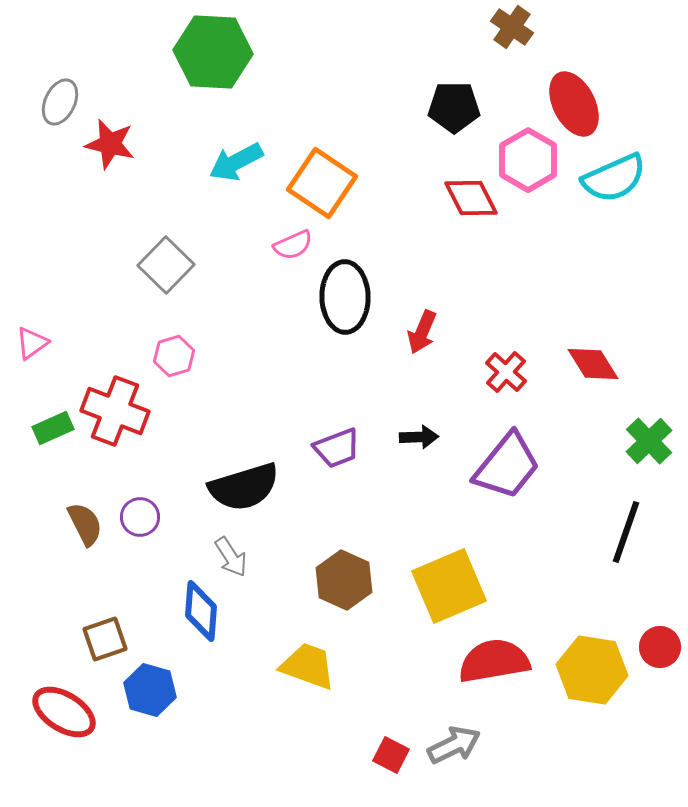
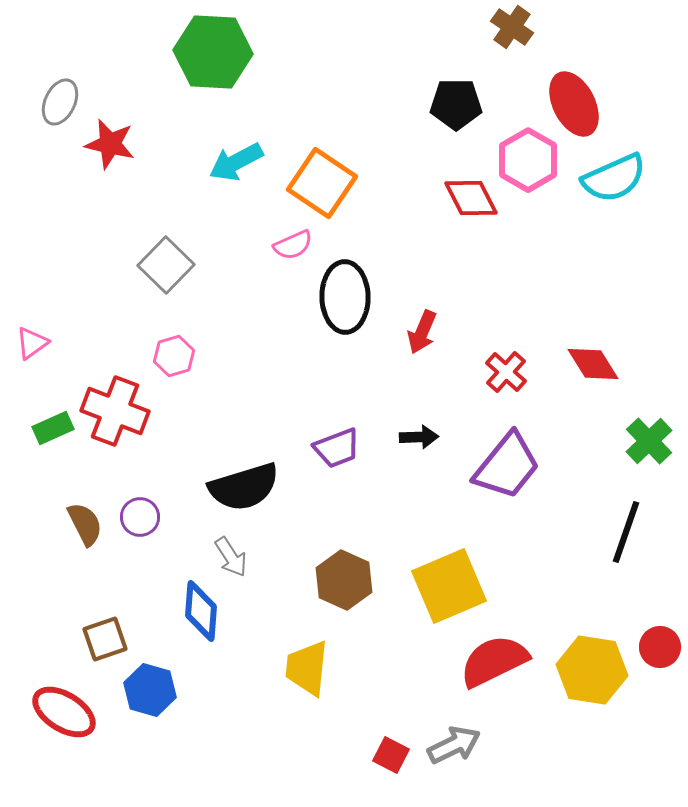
black pentagon at (454, 107): moved 2 px right, 3 px up
red semicircle at (494, 661): rotated 16 degrees counterclockwise
yellow trapezoid at (308, 666): moved 1 px left, 2 px down; rotated 104 degrees counterclockwise
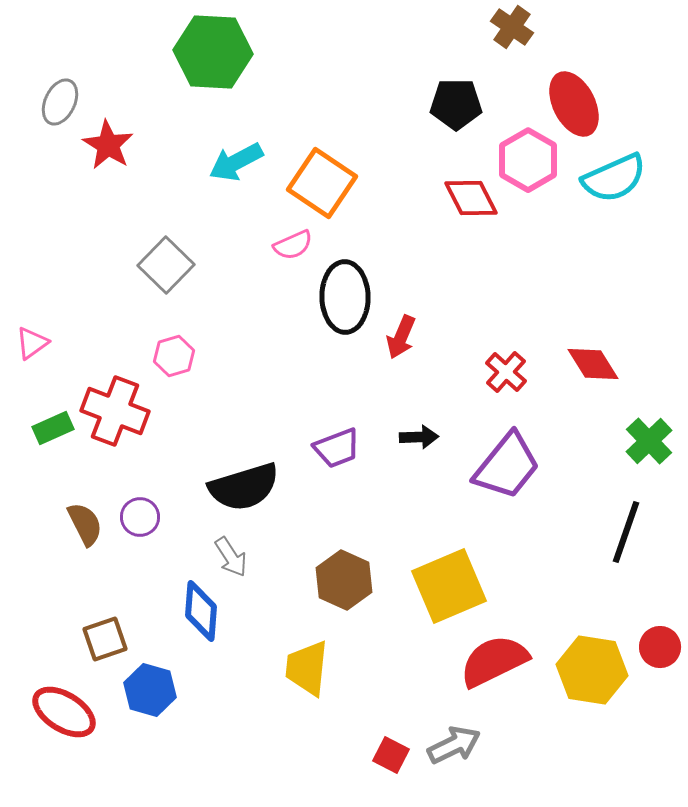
red star at (110, 144): moved 2 px left, 1 px down; rotated 18 degrees clockwise
red arrow at (422, 332): moved 21 px left, 5 px down
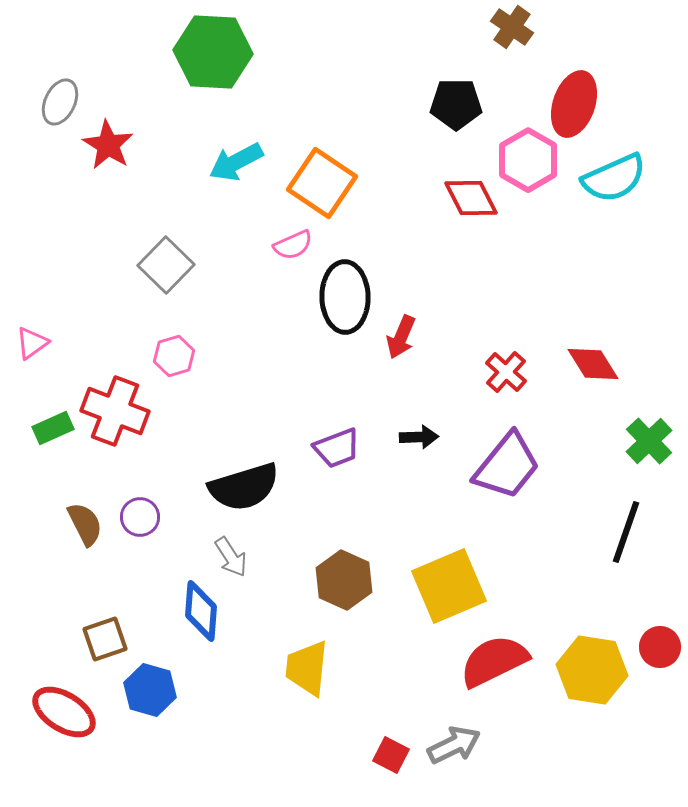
red ellipse at (574, 104): rotated 46 degrees clockwise
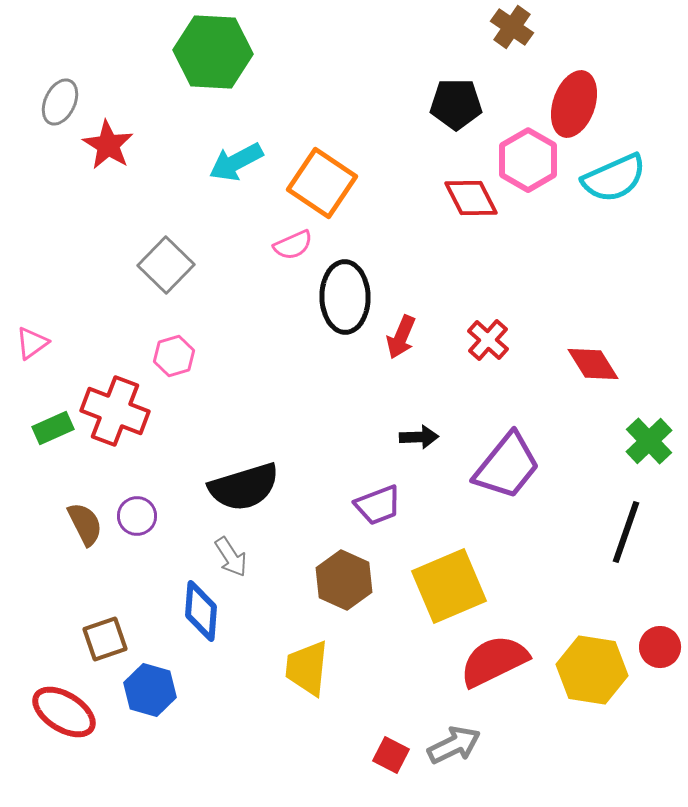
red cross at (506, 372): moved 18 px left, 32 px up
purple trapezoid at (337, 448): moved 41 px right, 57 px down
purple circle at (140, 517): moved 3 px left, 1 px up
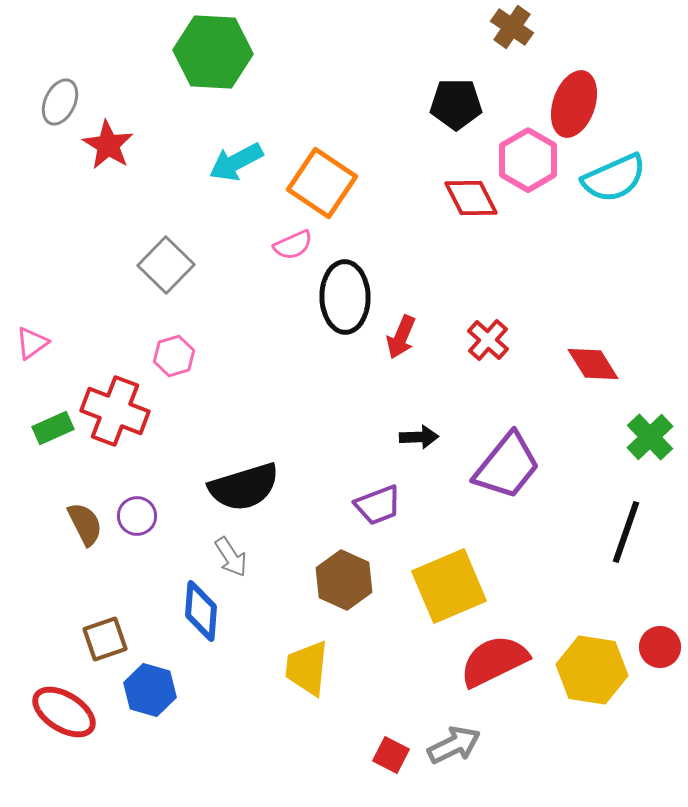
green cross at (649, 441): moved 1 px right, 4 px up
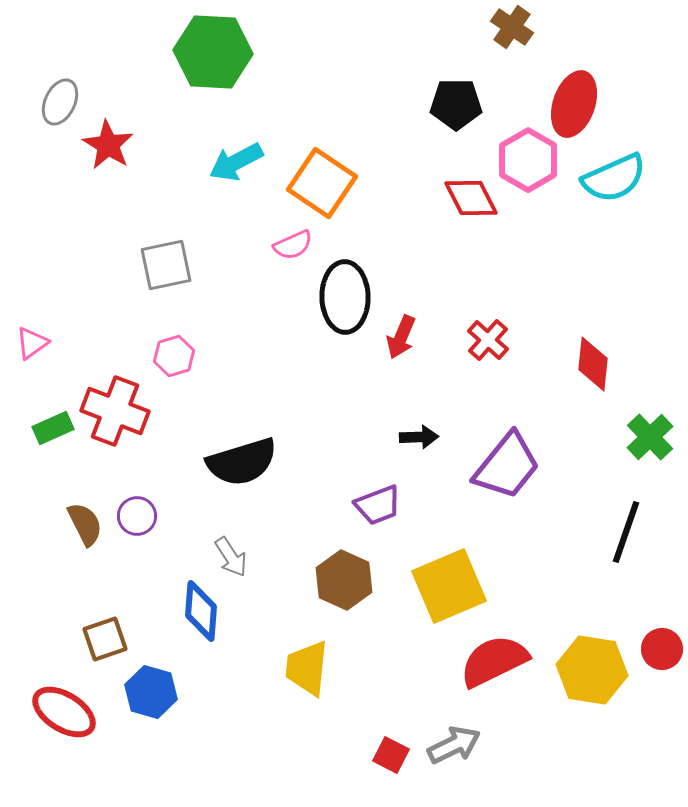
gray square at (166, 265): rotated 34 degrees clockwise
red diamond at (593, 364): rotated 38 degrees clockwise
black semicircle at (244, 487): moved 2 px left, 25 px up
red circle at (660, 647): moved 2 px right, 2 px down
blue hexagon at (150, 690): moved 1 px right, 2 px down
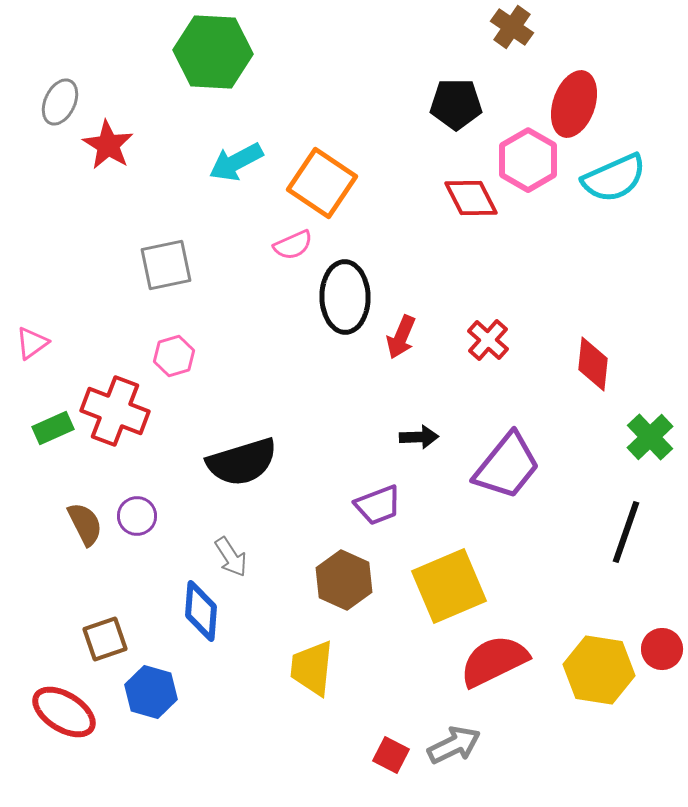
yellow trapezoid at (307, 668): moved 5 px right
yellow hexagon at (592, 670): moved 7 px right
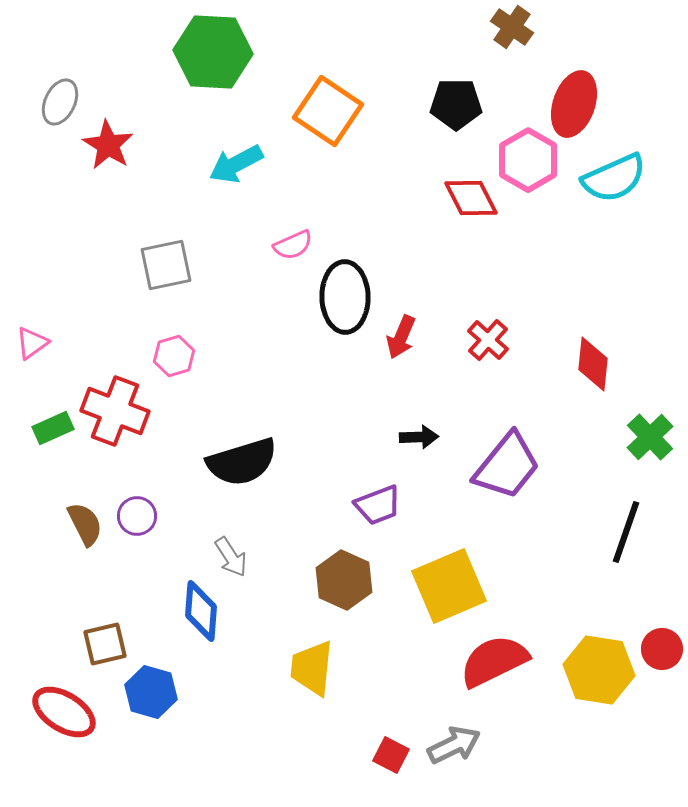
cyan arrow at (236, 162): moved 2 px down
orange square at (322, 183): moved 6 px right, 72 px up
brown square at (105, 639): moved 5 px down; rotated 6 degrees clockwise
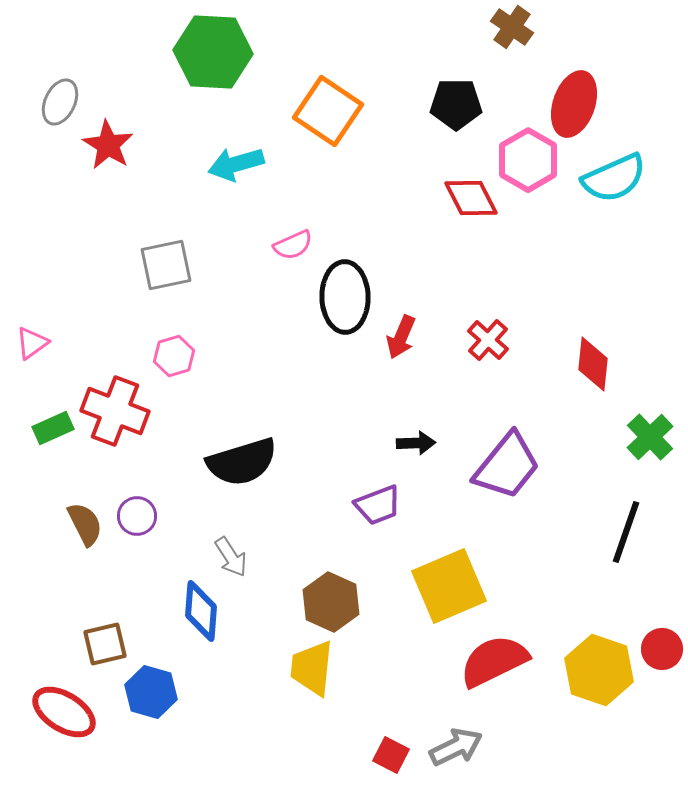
cyan arrow at (236, 164): rotated 12 degrees clockwise
black arrow at (419, 437): moved 3 px left, 6 px down
brown hexagon at (344, 580): moved 13 px left, 22 px down
yellow hexagon at (599, 670): rotated 10 degrees clockwise
gray arrow at (454, 745): moved 2 px right, 2 px down
